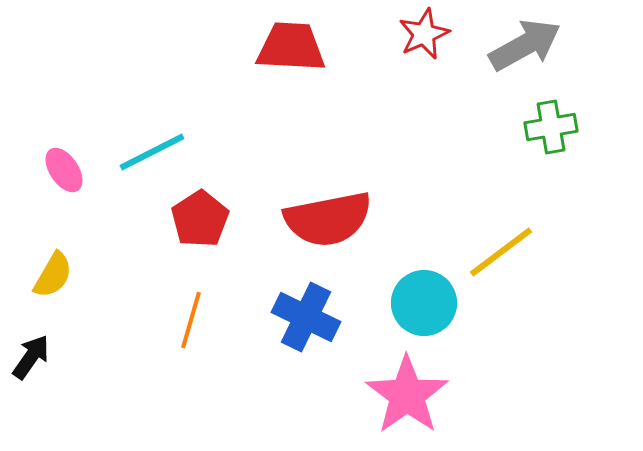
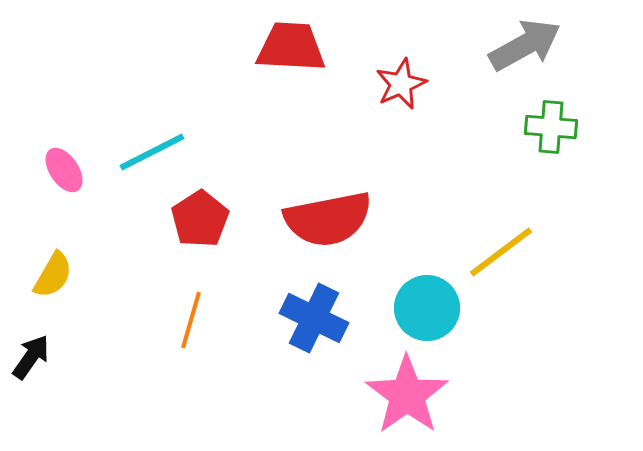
red star: moved 23 px left, 50 px down
green cross: rotated 15 degrees clockwise
cyan circle: moved 3 px right, 5 px down
blue cross: moved 8 px right, 1 px down
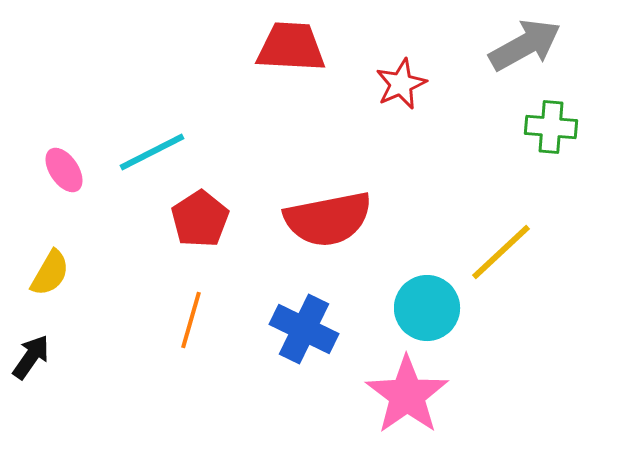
yellow line: rotated 6 degrees counterclockwise
yellow semicircle: moved 3 px left, 2 px up
blue cross: moved 10 px left, 11 px down
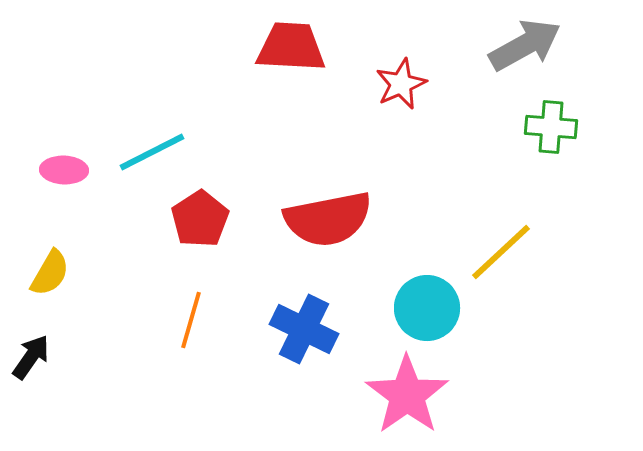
pink ellipse: rotated 54 degrees counterclockwise
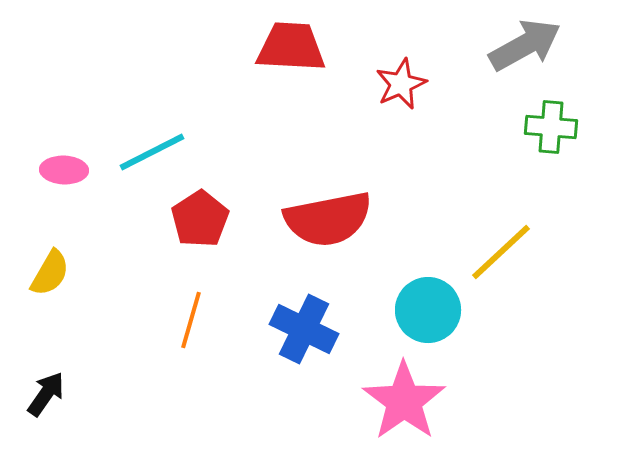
cyan circle: moved 1 px right, 2 px down
black arrow: moved 15 px right, 37 px down
pink star: moved 3 px left, 6 px down
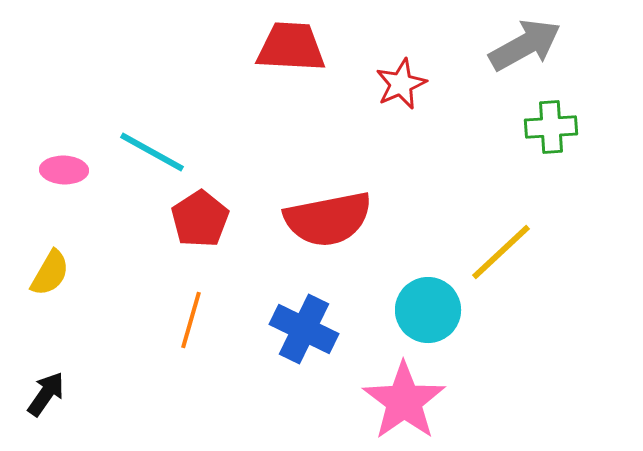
green cross: rotated 9 degrees counterclockwise
cyan line: rotated 56 degrees clockwise
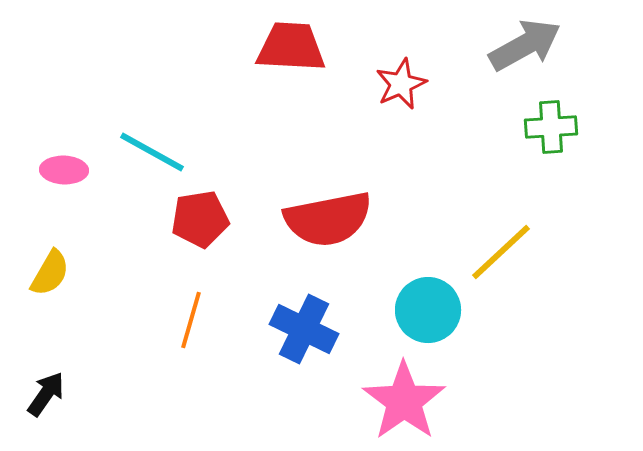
red pentagon: rotated 24 degrees clockwise
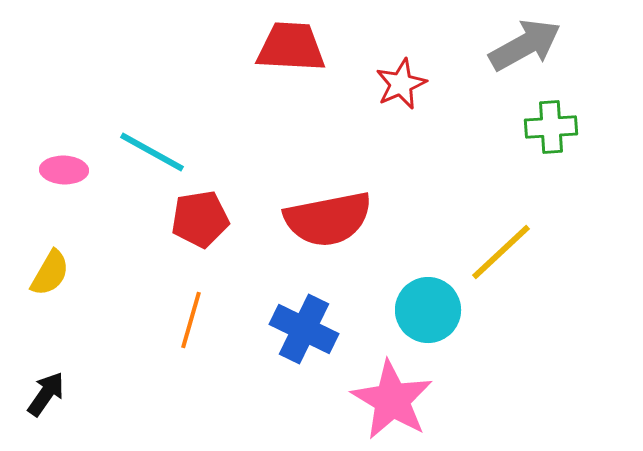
pink star: moved 12 px left, 1 px up; rotated 6 degrees counterclockwise
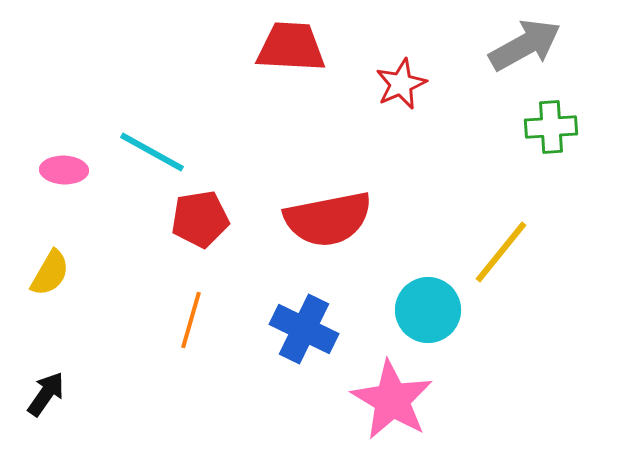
yellow line: rotated 8 degrees counterclockwise
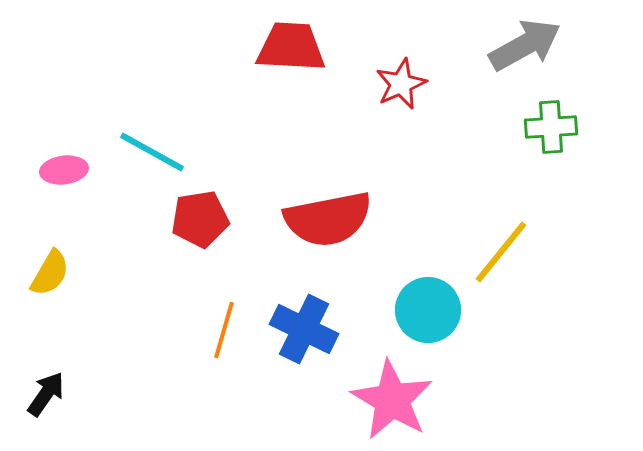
pink ellipse: rotated 9 degrees counterclockwise
orange line: moved 33 px right, 10 px down
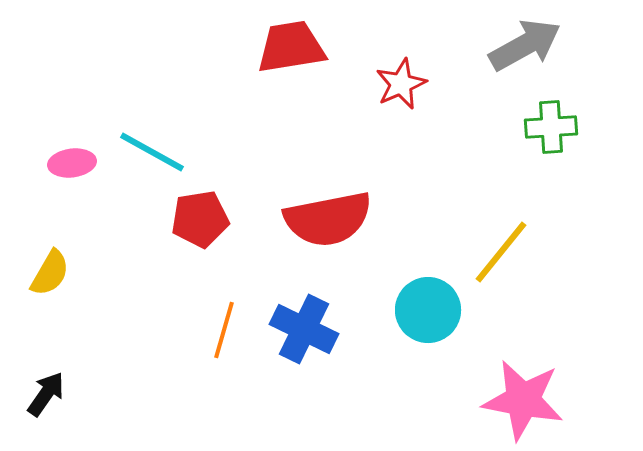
red trapezoid: rotated 12 degrees counterclockwise
pink ellipse: moved 8 px right, 7 px up
pink star: moved 131 px right; rotated 20 degrees counterclockwise
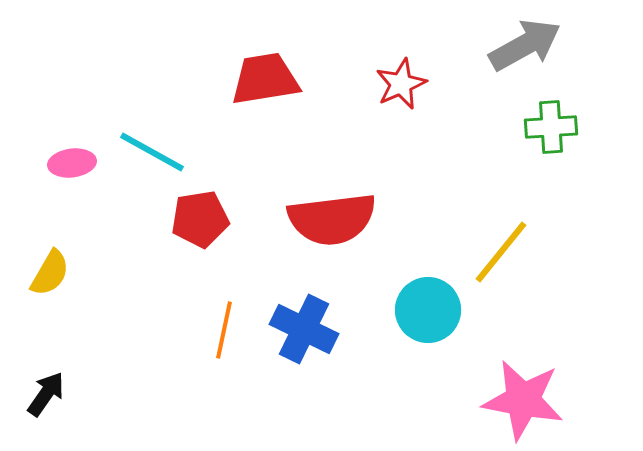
red trapezoid: moved 26 px left, 32 px down
red semicircle: moved 4 px right; rotated 4 degrees clockwise
orange line: rotated 4 degrees counterclockwise
